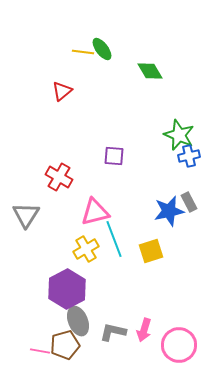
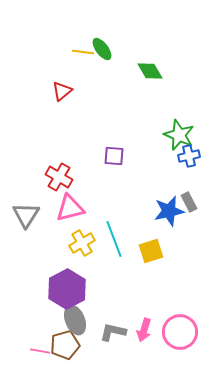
pink triangle: moved 25 px left, 4 px up
yellow cross: moved 4 px left, 6 px up
gray ellipse: moved 3 px left, 1 px up
pink circle: moved 1 px right, 13 px up
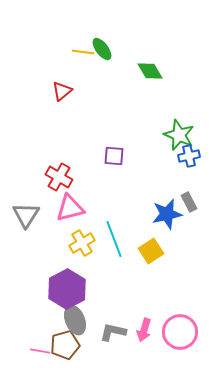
blue star: moved 2 px left, 3 px down
yellow square: rotated 15 degrees counterclockwise
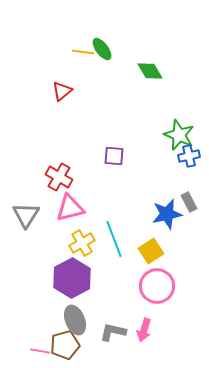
purple hexagon: moved 5 px right, 11 px up
pink circle: moved 23 px left, 46 px up
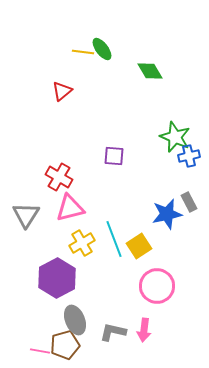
green star: moved 4 px left, 2 px down
yellow square: moved 12 px left, 5 px up
purple hexagon: moved 15 px left
pink arrow: rotated 10 degrees counterclockwise
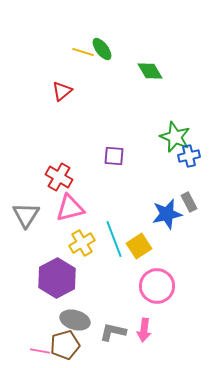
yellow line: rotated 10 degrees clockwise
gray ellipse: rotated 52 degrees counterclockwise
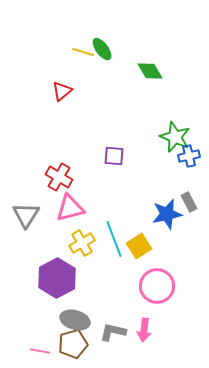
brown pentagon: moved 8 px right, 1 px up
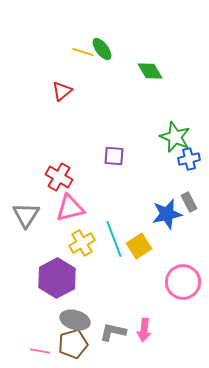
blue cross: moved 3 px down
pink circle: moved 26 px right, 4 px up
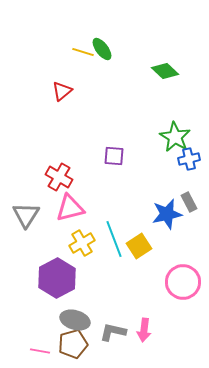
green diamond: moved 15 px right; rotated 16 degrees counterclockwise
green star: rotated 8 degrees clockwise
